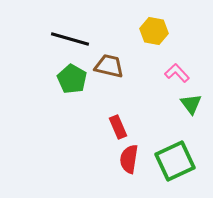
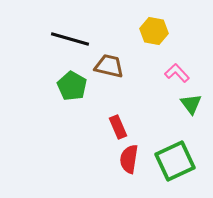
green pentagon: moved 7 px down
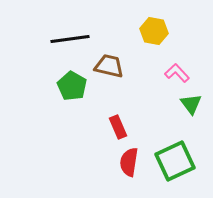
black line: rotated 24 degrees counterclockwise
red semicircle: moved 3 px down
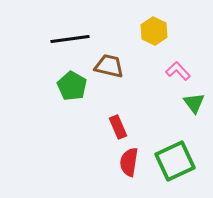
yellow hexagon: rotated 16 degrees clockwise
pink L-shape: moved 1 px right, 2 px up
green triangle: moved 3 px right, 1 px up
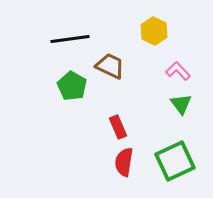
brown trapezoid: moved 1 px right; rotated 12 degrees clockwise
green triangle: moved 13 px left, 1 px down
red semicircle: moved 5 px left
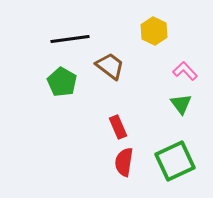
brown trapezoid: rotated 12 degrees clockwise
pink L-shape: moved 7 px right
green pentagon: moved 10 px left, 4 px up
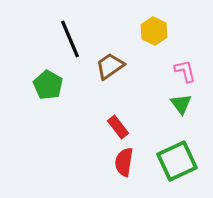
black line: rotated 75 degrees clockwise
brown trapezoid: rotated 72 degrees counterclockwise
pink L-shape: rotated 30 degrees clockwise
green pentagon: moved 14 px left, 3 px down
red rectangle: rotated 15 degrees counterclockwise
green square: moved 2 px right
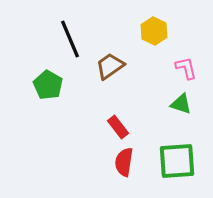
pink L-shape: moved 1 px right, 3 px up
green triangle: rotated 35 degrees counterclockwise
green square: rotated 21 degrees clockwise
